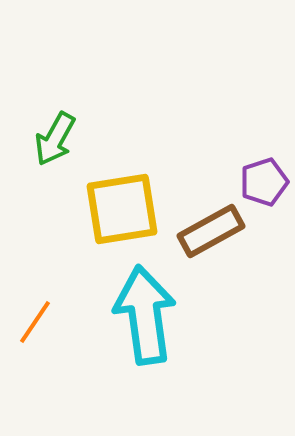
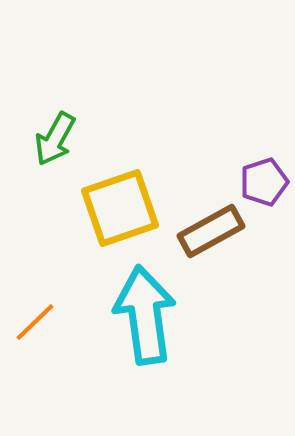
yellow square: moved 2 px left, 1 px up; rotated 10 degrees counterclockwise
orange line: rotated 12 degrees clockwise
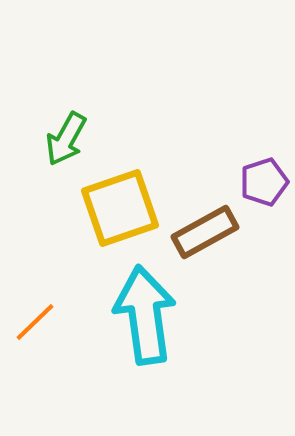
green arrow: moved 11 px right
brown rectangle: moved 6 px left, 1 px down
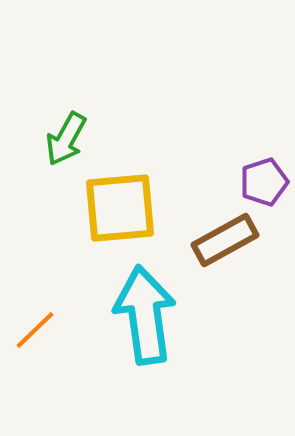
yellow square: rotated 14 degrees clockwise
brown rectangle: moved 20 px right, 8 px down
orange line: moved 8 px down
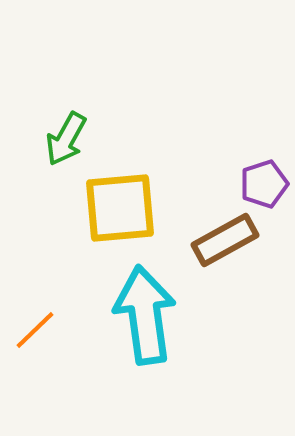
purple pentagon: moved 2 px down
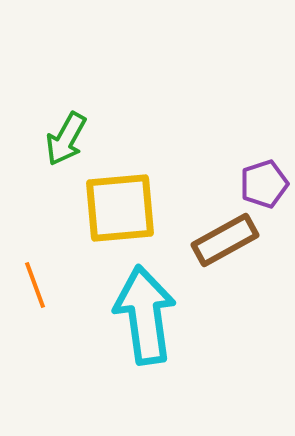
orange line: moved 45 px up; rotated 66 degrees counterclockwise
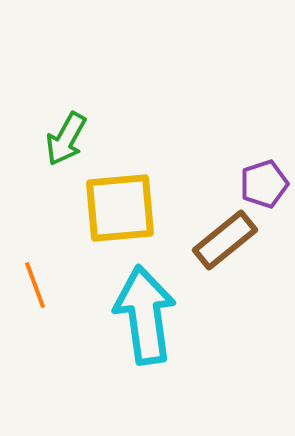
brown rectangle: rotated 10 degrees counterclockwise
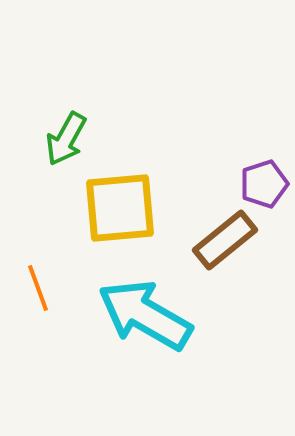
orange line: moved 3 px right, 3 px down
cyan arrow: rotated 52 degrees counterclockwise
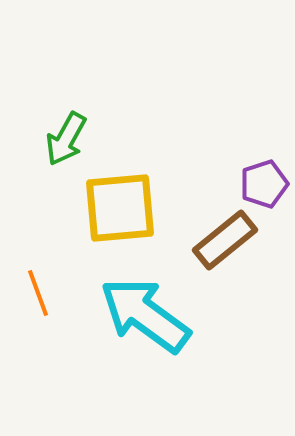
orange line: moved 5 px down
cyan arrow: rotated 6 degrees clockwise
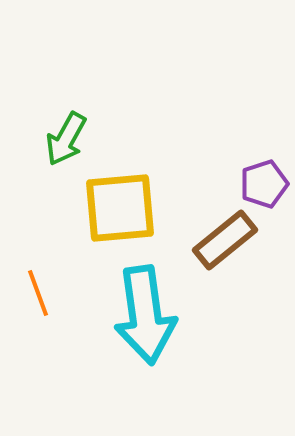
cyan arrow: rotated 134 degrees counterclockwise
